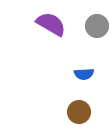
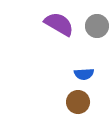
purple semicircle: moved 8 px right
brown circle: moved 1 px left, 10 px up
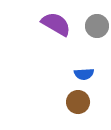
purple semicircle: moved 3 px left
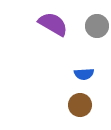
purple semicircle: moved 3 px left
brown circle: moved 2 px right, 3 px down
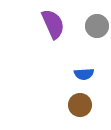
purple semicircle: rotated 36 degrees clockwise
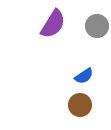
purple semicircle: rotated 56 degrees clockwise
blue semicircle: moved 2 px down; rotated 30 degrees counterclockwise
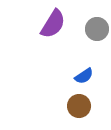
gray circle: moved 3 px down
brown circle: moved 1 px left, 1 px down
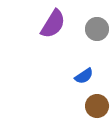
brown circle: moved 18 px right
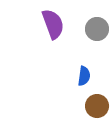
purple semicircle: rotated 52 degrees counterclockwise
blue semicircle: rotated 48 degrees counterclockwise
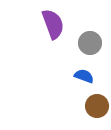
gray circle: moved 7 px left, 14 px down
blue semicircle: rotated 78 degrees counterclockwise
